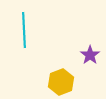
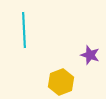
purple star: rotated 18 degrees counterclockwise
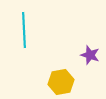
yellow hexagon: rotated 10 degrees clockwise
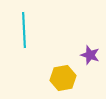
yellow hexagon: moved 2 px right, 4 px up
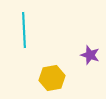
yellow hexagon: moved 11 px left
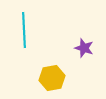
purple star: moved 6 px left, 7 px up
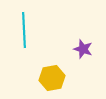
purple star: moved 1 px left, 1 px down
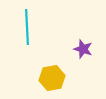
cyan line: moved 3 px right, 3 px up
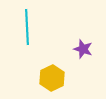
yellow hexagon: rotated 15 degrees counterclockwise
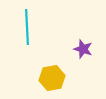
yellow hexagon: rotated 15 degrees clockwise
